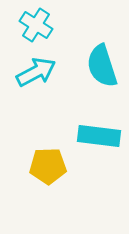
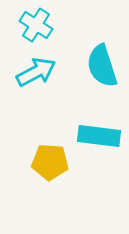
yellow pentagon: moved 2 px right, 4 px up; rotated 6 degrees clockwise
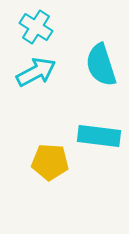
cyan cross: moved 2 px down
cyan semicircle: moved 1 px left, 1 px up
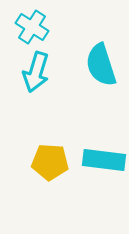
cyan cross: moved 4 px left
cyan arrow: rotated 135 degrees clockwise
cyan rectangle: moved 5 px right, 24 px down
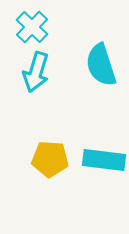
cyan cross: rotated 12 degrees clockwise
yellow pentagon: moved 3 px up
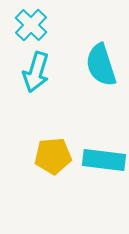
cyan cross: moved 1 px left, 2 px up
yellow pentagon: moved 3 px right, 3 px up; rotated 9 degrees counterclockwise
